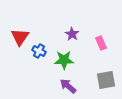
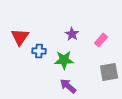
pink rectangle: moved 3 px up; rotated 64 degrees clockwise
blue cross: rotated 24 degrees counterclockwise
gray square: moved 3 px right, 8 px up
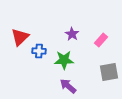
red triangle: rotated 12 degrees clockwise
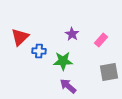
green star: moved 1 px left, 1 px down
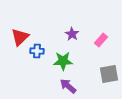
blue cross: moved 2 px left
gray square: moved 2 px down
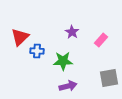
purple star: moved 2 px up
gray square: moved 4 px down
purple arrow: rotated 126 degrees clockwise
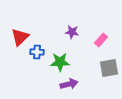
purple star: rotated 24 degrees counterclockwise
blue cross: moved 1 px down
green star: moved 3 px left, 1 px down
gray square: moved 10 px up
purple arrow: moved 1 px right, 2 px up
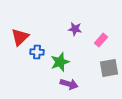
purple star: moved 3 px right, 3 px up
green star: rotated 18 degrees counterclockwise
purple arrow: rotated 30 degrees clockwise
